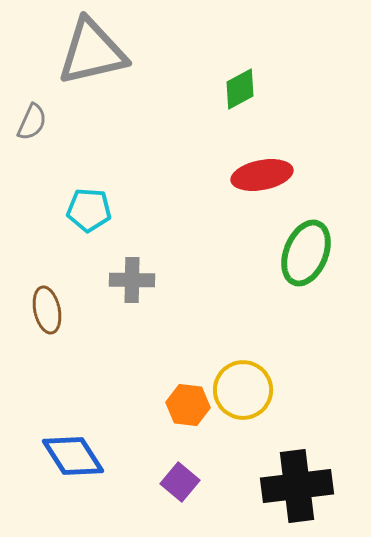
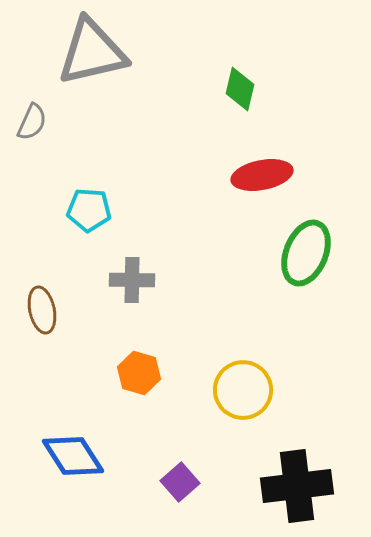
green diamond: rotated 48 degrees counterclockwise
brown ellipse: moved 5 px left
orange hexagon: moved 49 px left, 32 px up; rotated 9 degrees clockwise
purple square: rotated 9 degrees clockwise
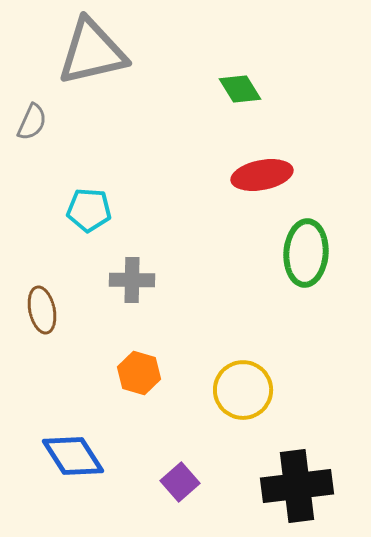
green diamond: rotated 45 degrees counterclockwise
green ellipse: rotated 18 degrees counterclockwise
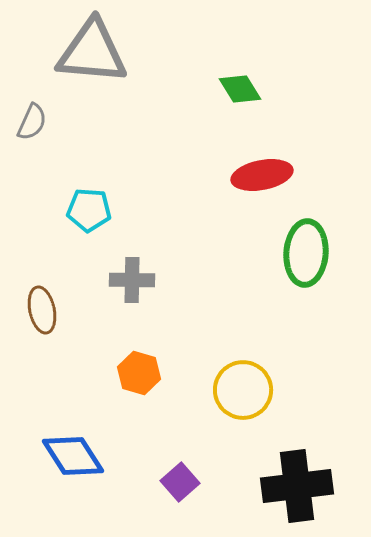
gray triangle: rotated 18 degrees clockwise
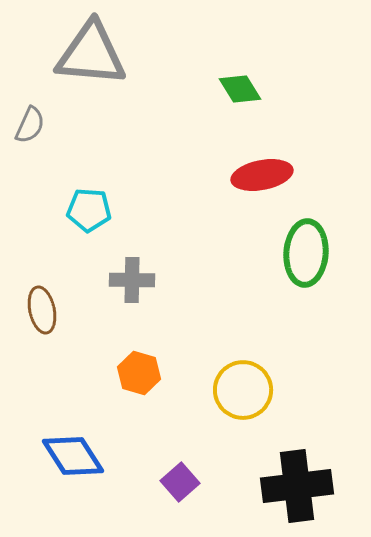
gray triangle: moved 1 px left, 2 px down
gray semicircle: moved 2 px left, 3 px down
